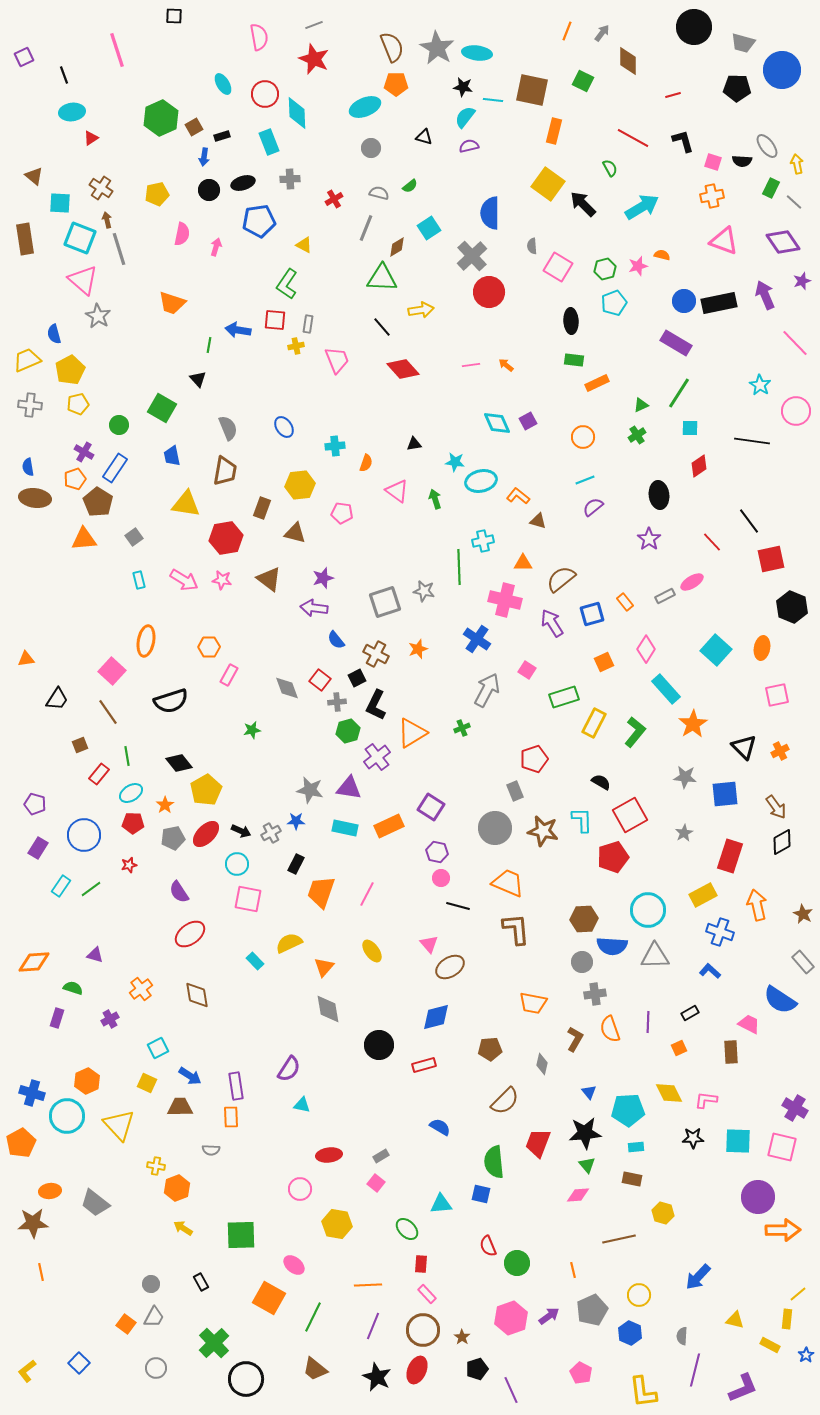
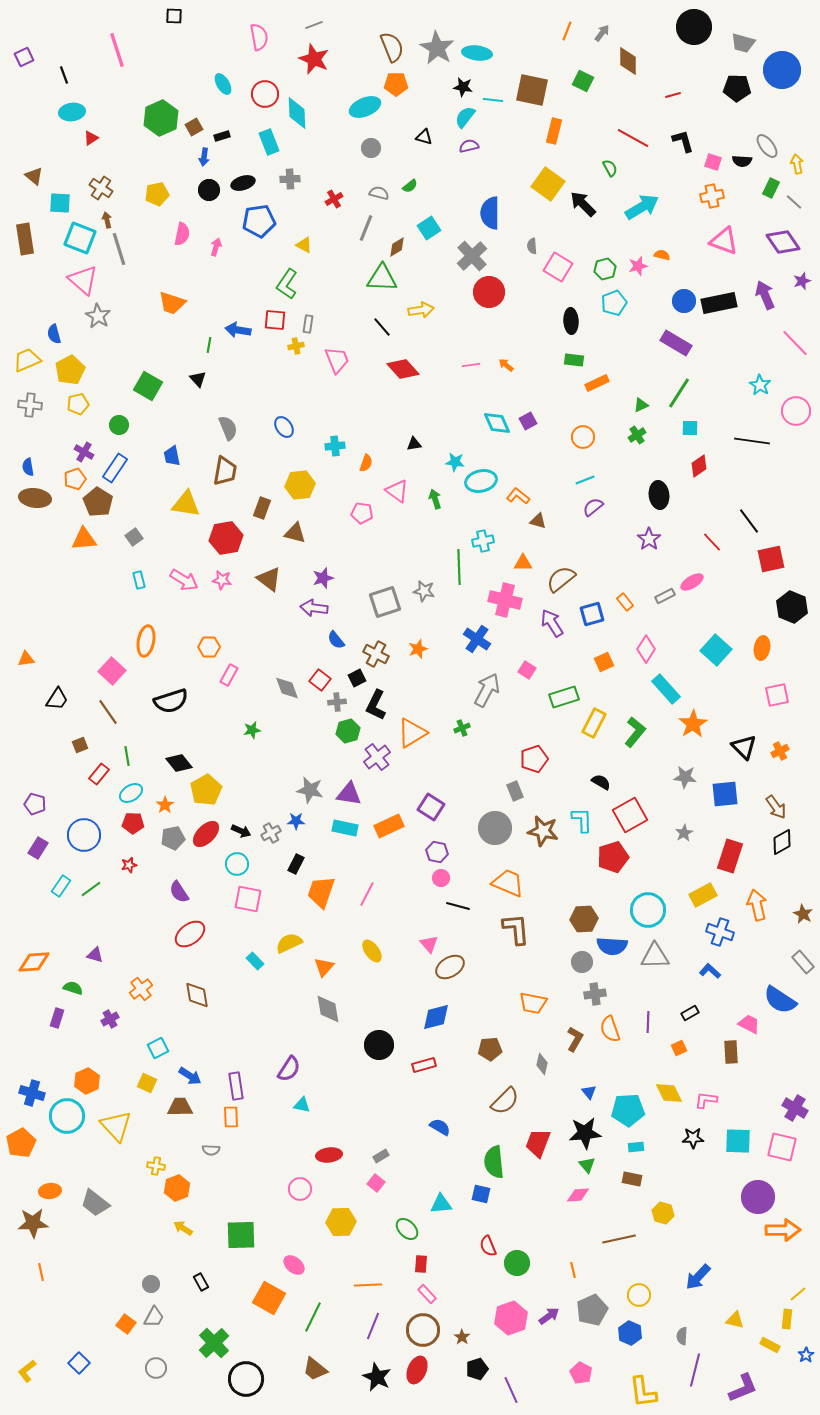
green square at (162, 408): moved 14 px left, 22 px up
pink pentagon at (342, 513): moved 20 px right
purple triangle at (349, 788): moved 6 px down
yellow triangle at (119, 1125): moved 3 px left, 1 px down
yellow hexagon at (337, 1224): moved 4 px right, 2 px up; rotated 12 degrees counterclockwise
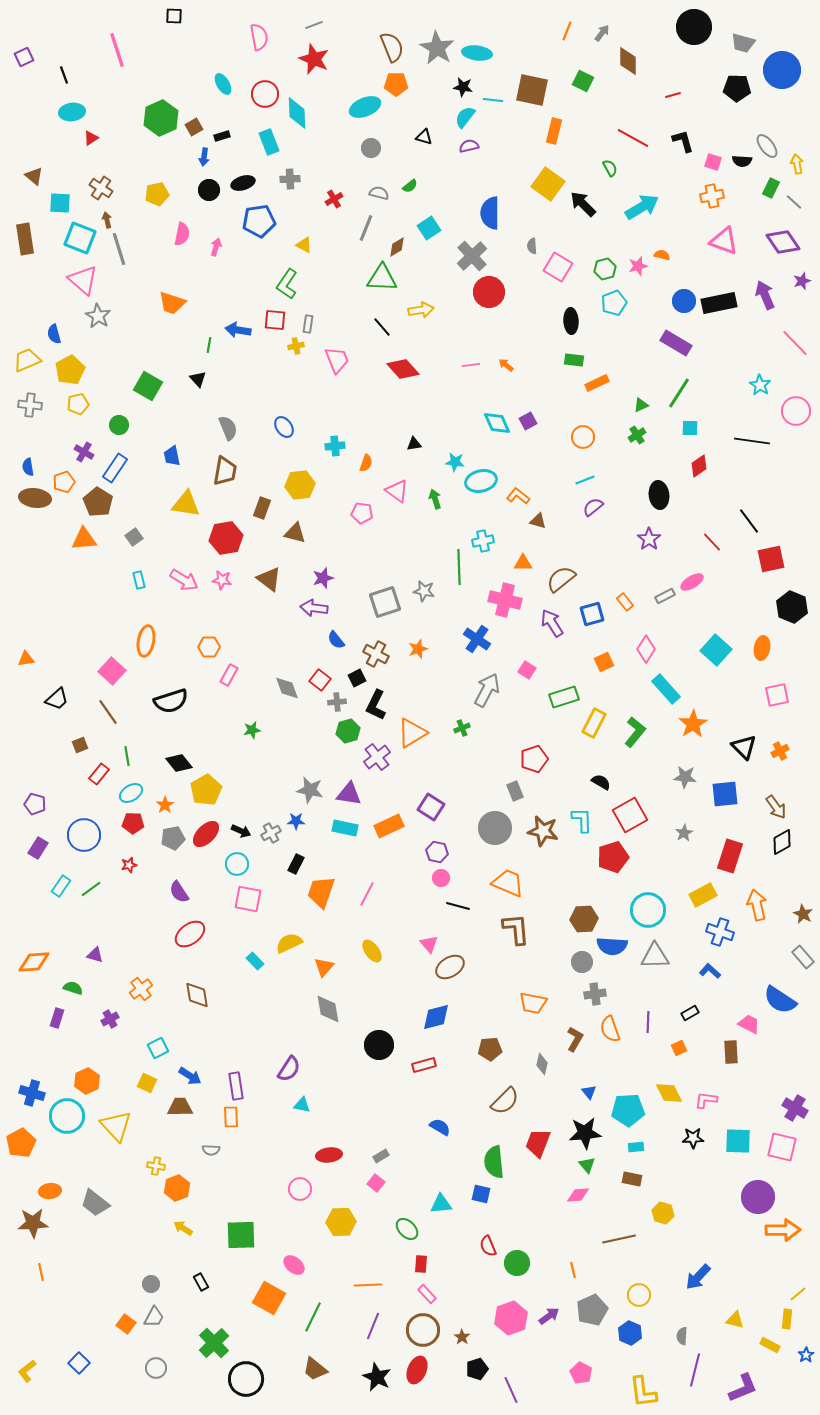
orange pentagon at (75, 479): moved 11 px left, 3 px down
black trapezoid at (57, 699): rotated 15 degrees clockwise
gray rectangle at (803, 962): moved 5 px up
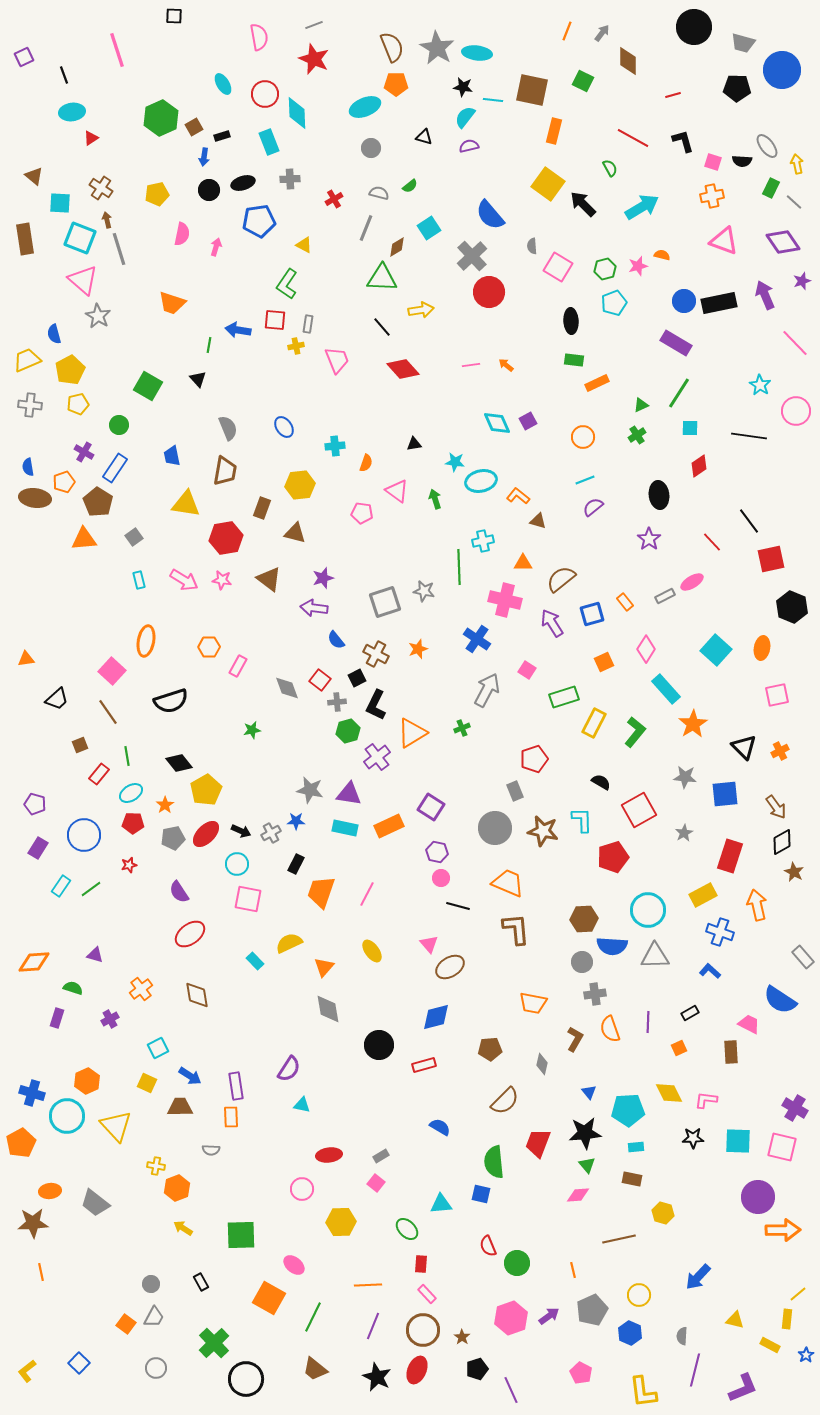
blue semicircle at (490, 213): moved 2 px down; rotated 40 degrees counterclockwise
black line at (752, 441): moved 3 px left, 5 px up
pink rectangle at (229, 675): moved 9 px right, 9 px up
red square at (630, 815): moved 9 px right, 5 px up
brown star at (803, 914): moved 9 px left, 42 px up
pink circle at (300, 1189): moved 2 px right
